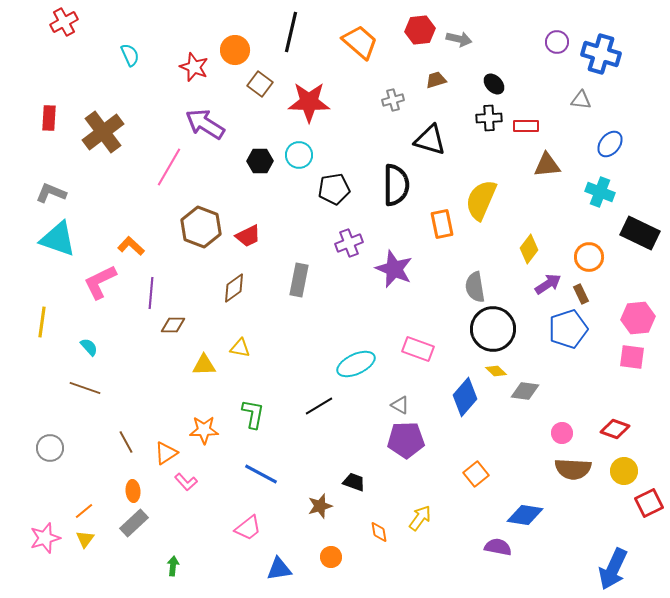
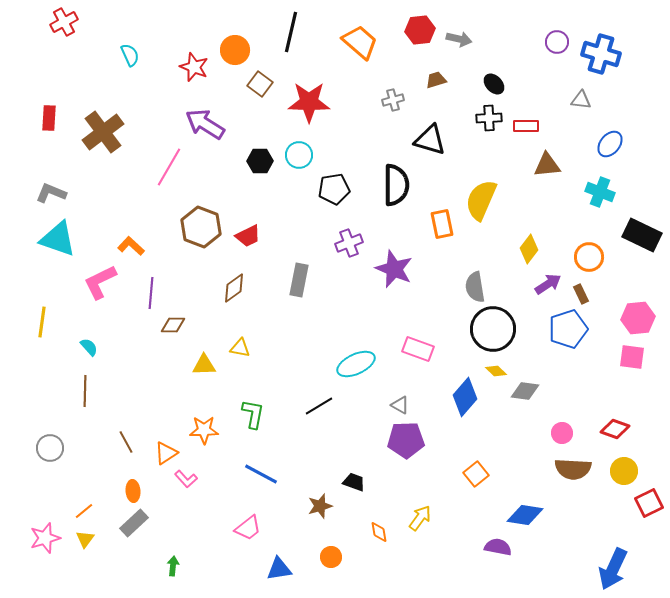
black rectangle at (640, 233): moved 2 px right, 2 px down
brown line at (85, 388): moved 3 px down; rotated 72 degrees clockwise
pink L-shape at (186, 482): moved 3 px up
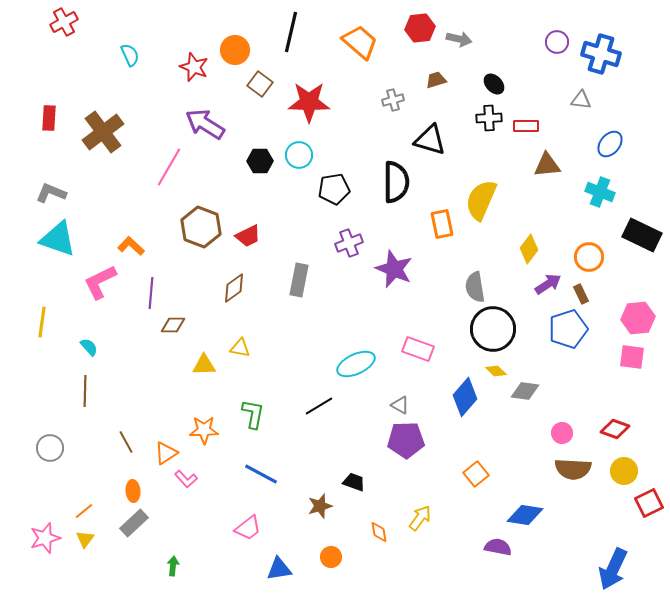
red hexagon at (420, 30): moved 2 px up
black semicircle at (396, 185): moved 3 px up
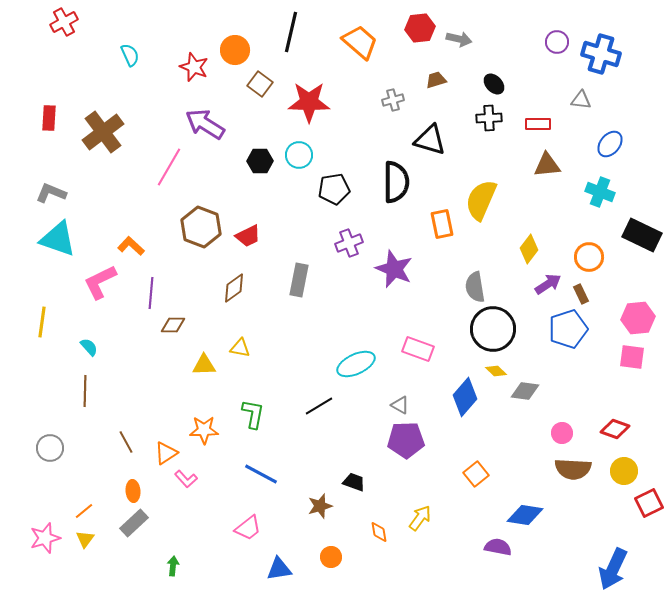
red rectangle at (526, 126): moved 12 px right, 2 px up
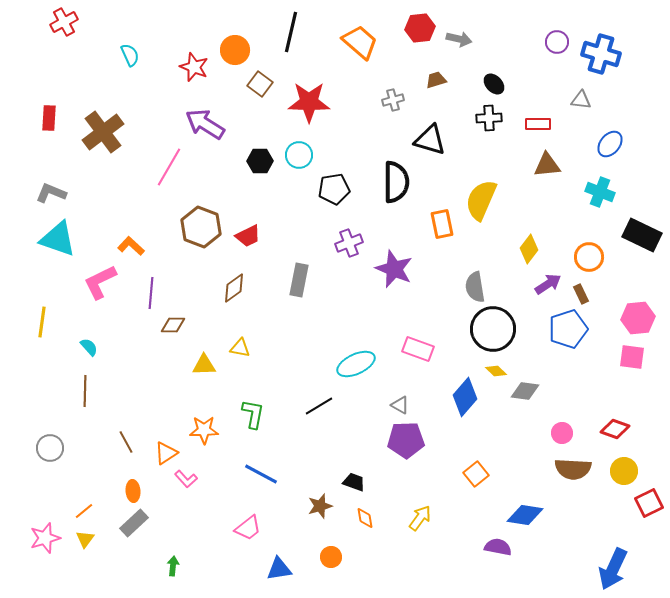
orange diamond at (379, 532): moved 14 px left, 14 px up
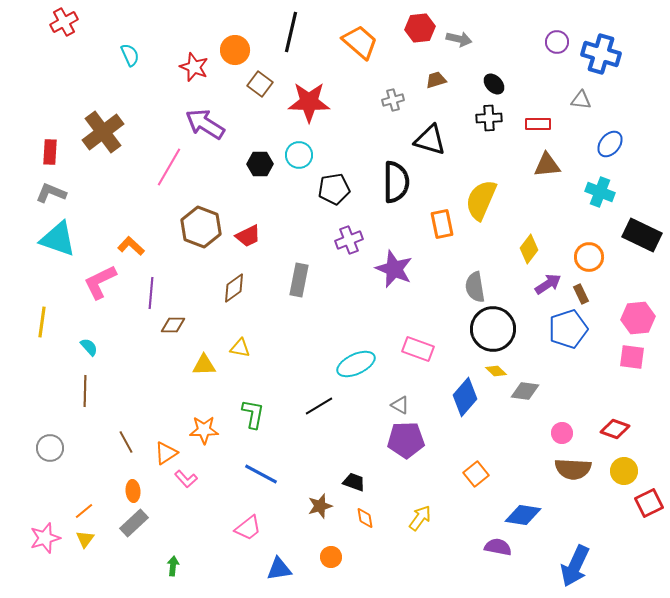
red rectangle at (49, 118): moved 1 px right, 34 px down
black hexagon at (260, 161): moved 3 px down
purple cross at (349, 243): moved 3 px up
blue diamond at (525, 515): moved 2 px left
blue arrow at (613, 569): moved 38 px left, 3 px up
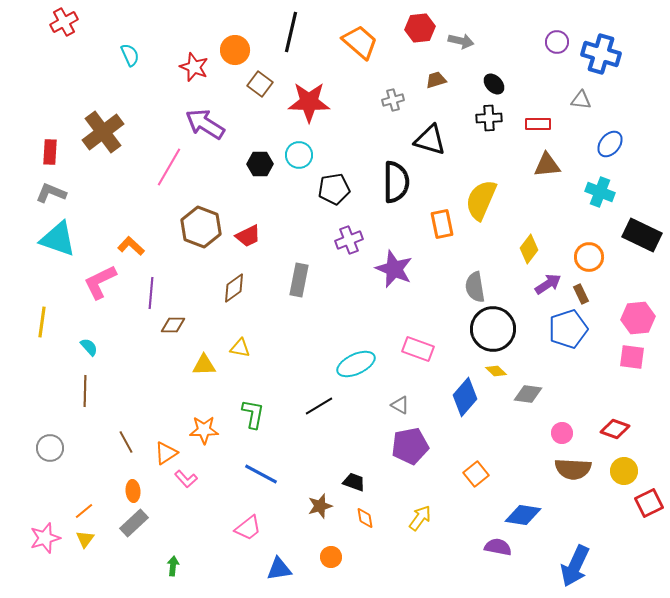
gray arrow at (459, 39): moved 2 px right, 2 px down
gray diamond at (525, 391): moved 3 px right, 3 px down
purple pentagon at (406, 440): moved 4 px right, 6 px down; rotated 9 degrees counterclockwise
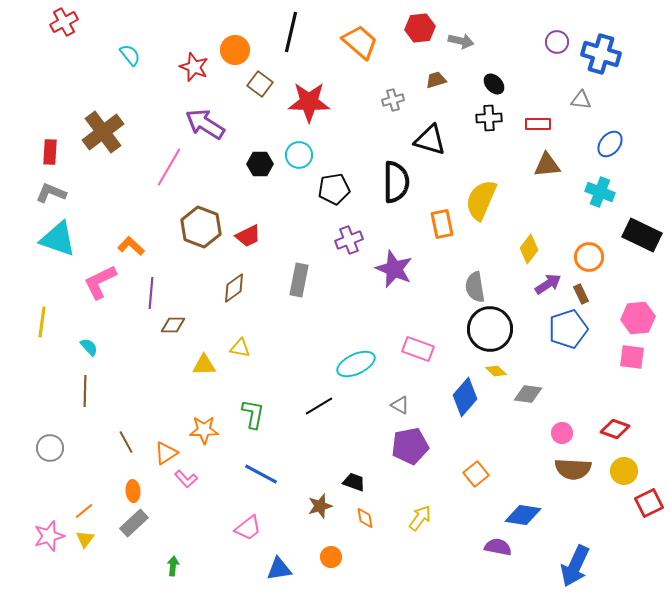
cyan semicircle at (130, 55): rotated 15 degrees counterclockwise
black circle at (493, 329): moved 3 px left
pink star at (45, 538): moved 4 px right, 2 px up
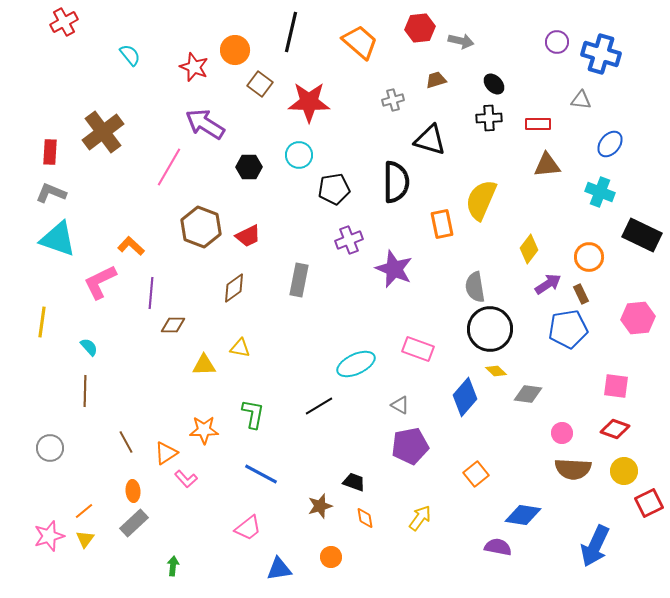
black hexagon at (260, 164): moved 11 px left, 3 px down
blue pentagon at (568, 329): rotated 9 degrees clockwise
pink square at (632, 357): moved 16 px left, 29 px down
blue arrow at (575, 566): moved 20 px right, 20 px up
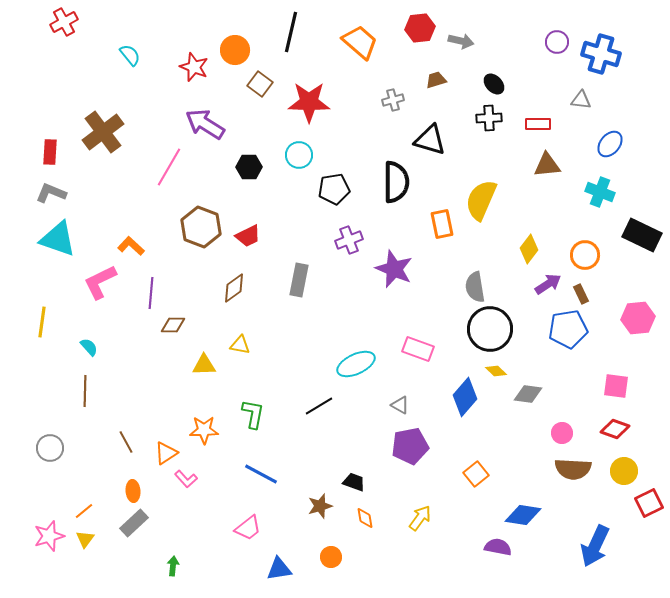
orange circle at (589, 257): moved 4 px left, 2 px up
yellow triangle at (240, 348): moved 3 px up
